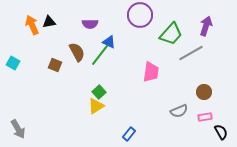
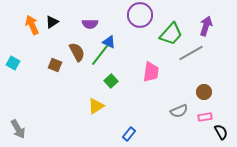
black triangle: moved 3 px right; rotated 24 degrees counterclockwise
green square: moved 12 px right, 11 px up
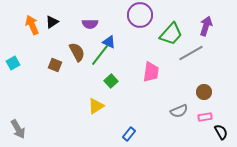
cyan square: rotated 32 degrees clockwise
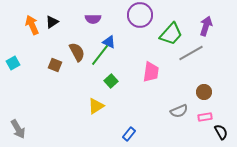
purple semicircle: moved 3 px right, 5 px up
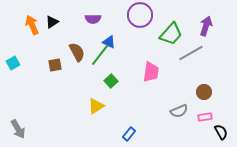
brown square: rotated 32 degrees counterclockwise
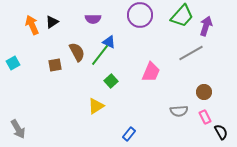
green trapezoid: moved 11 px right, 18 px up
pink trapezoid: rotated 15 degrees clockwise
gray semicircle: rotated 18 degrees clockwise
pink rectangle: rotated 72 degrees clockwise
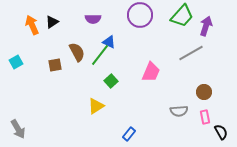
cyan square: moved 3 px right, 1 px up
pink rectangle: rotated 16 degrees clockwise
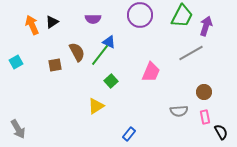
green trapezoid: rotated 15 degrees counterclockwise
